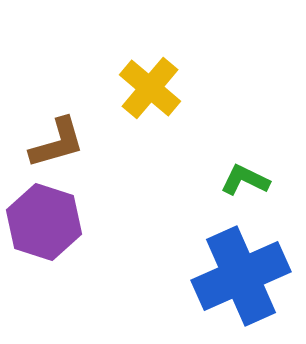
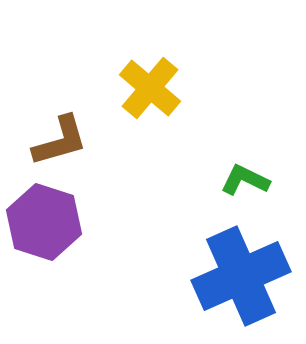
brown L-shape: moved 3 px right, 2 px up
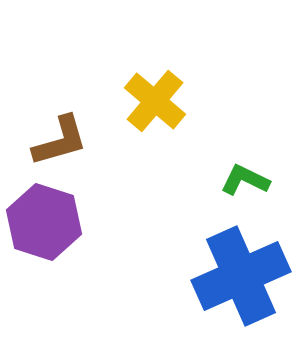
yellow cross: moved 5 px right, 13 px down
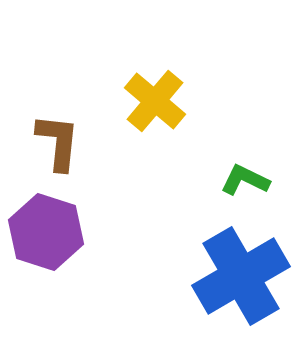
brown L-shape: moved 2 px left, 1 px down; rotated 68 degrees counterclockwise
purple hexagon: moved 2 px right, 10 px down
blue cross: rotated 6 degrees counterclockwise
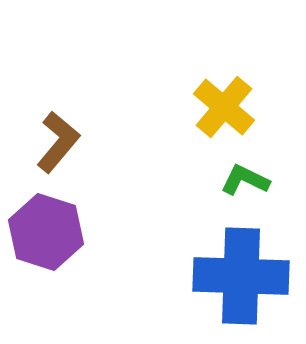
yellow cross: moved 69 px right, 6 px down
brown L-shape: rotated 34 degrees clockwise
blue cross: rotated 32 degrees clockwise
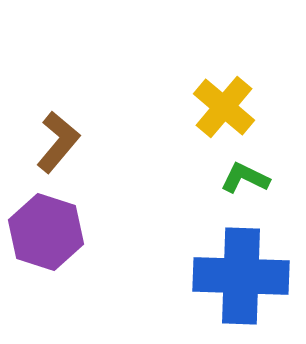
green L-shape: moved 2 px up
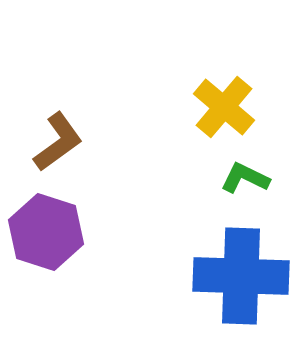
brown L-shape: rotated 14 degrees clockwise
